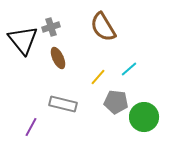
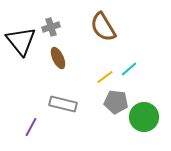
black triangle: moved 2 px left, 1 px down
yellow line: moved 7 px right; rotated 12 degrees clockwise
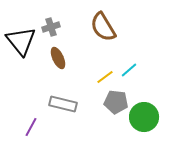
cyan line: moved 1 px down
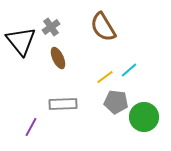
gray cross: rotated 18 degrees counterclockwise
gray rectangle: rotated 16 degrees counterclockwise
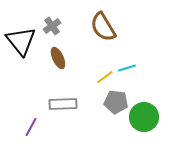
gray cross: moved 1 px right, 1 px up
cyan line: moved 2 px left, 2 px up; rotated 24 degrees clockwise
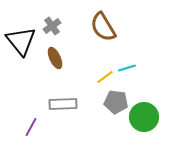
brown ellipse: moved 3 px left
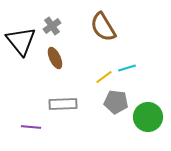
yellow line: moved 1 px left
green circle: moved 4 px right
purple line: rotated 66 degrees clockwise
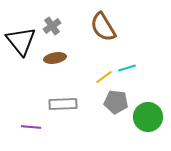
brown ellipse: rotated 75 degrees counterclockwise
